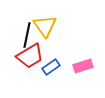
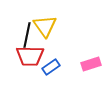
red trapezoid: rotated 32 degrees clockwise
pink rectangle: moved 8 px right, 2 px up
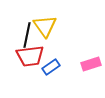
red trapezoid: rotated 8 degrees counterclockwise
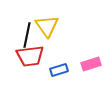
yellow triangle: moved 2 px right
blue rectangle: moved 8 px right, 3 px down; rotated 18 degrees clockwise
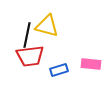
yellow triangle: rotated 40 degrees counterclockwise
pink rectangle: rotated 24 degrees clockwise
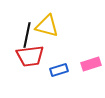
pink rectangle: rotated 24 degrees counterclockwise
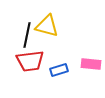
red trapezoid: moved 5 px down
pink rectangle: rotated 24 degrees clockwise
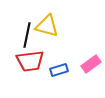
pink rectangle: rotated 42 degrees counterclockwise
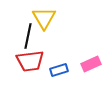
yellow triangle: moved 3 px left, 8 px up; rotated 45 degrees clockwise
black line: moved 1 px right, 1 px down
pink rectangle: rotated 12 degrees clockwise
